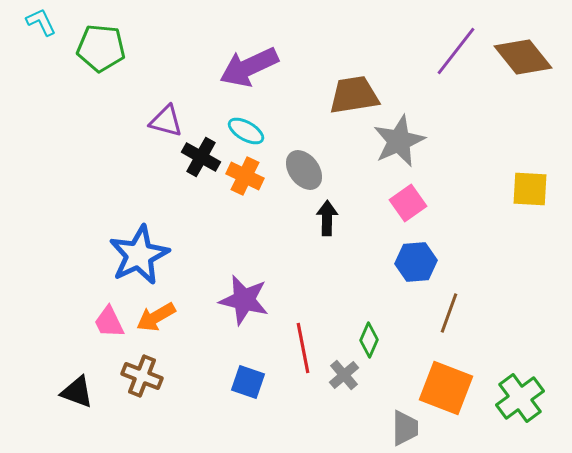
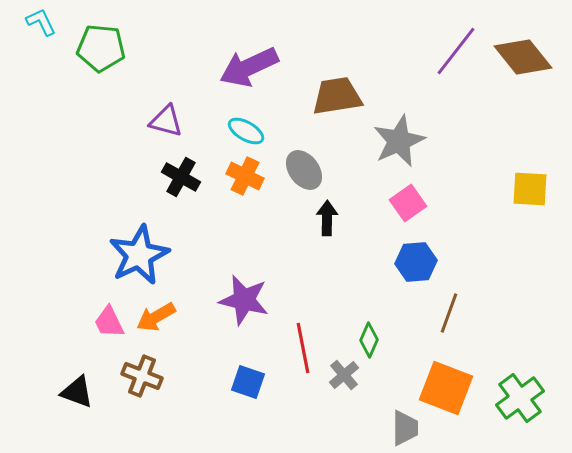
brown trapezoid: moved 17 px left, 1 px down
black cross: moved 20 px left, 20 px down
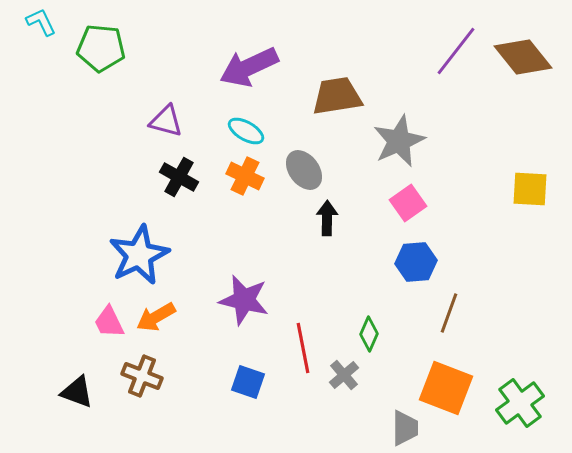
black cross: moved 2 px left
green diamond: moved 6 px up
green cross: moved 5 px down
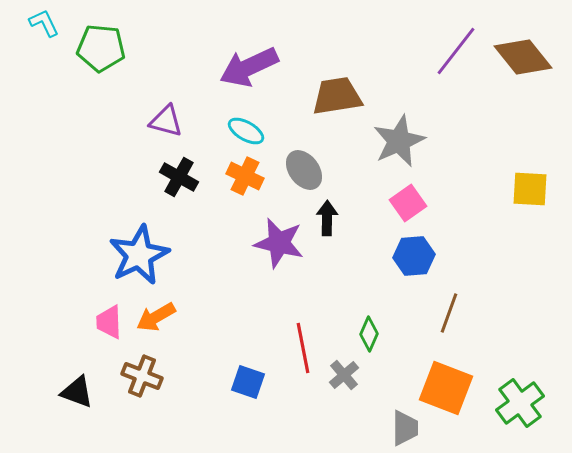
cyan L-shape: moved 3 px right, 1 px down
blue hexagon: moved 2 px left, 6 px up
purple star: moved 35 px right, 57 px up
pink trapezoid: rotated 24 degrees clockwise
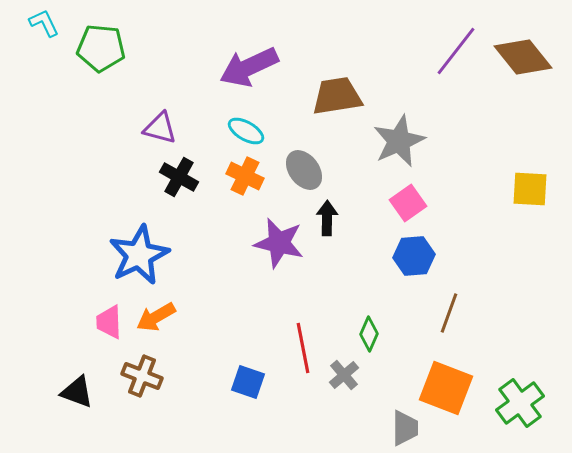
purple triangle: moved 6 px left, 7 px down
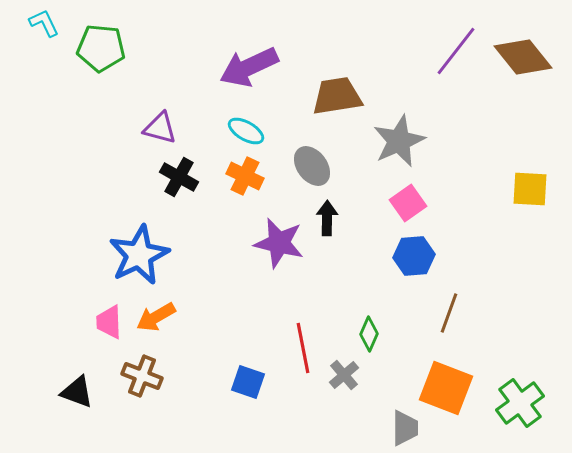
gray ellipse: moved 8 px right, 4 px up
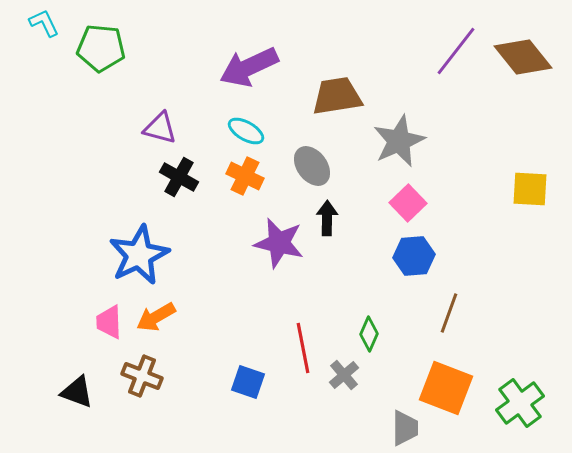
pink square: rotated 9 degrees counterclockwise
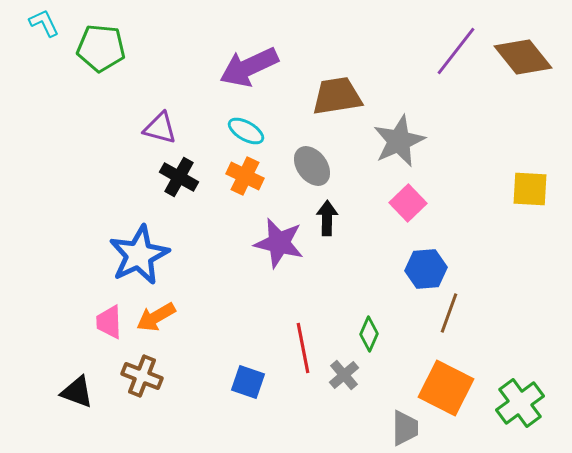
blue hexagon: moved 12 px right, 13 px down
orange square: rotated 6 degrees clockwise
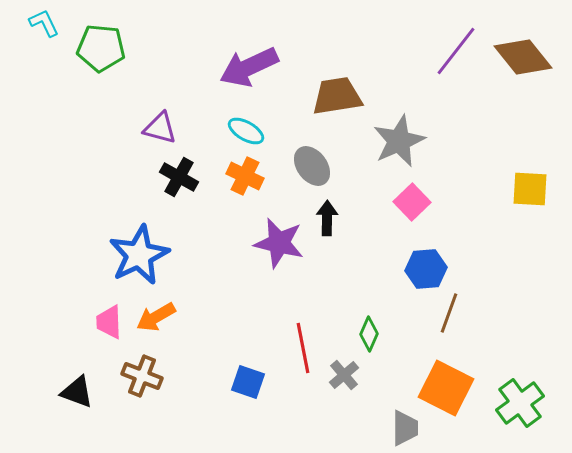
pink square: moved 4 px right, 1 px up
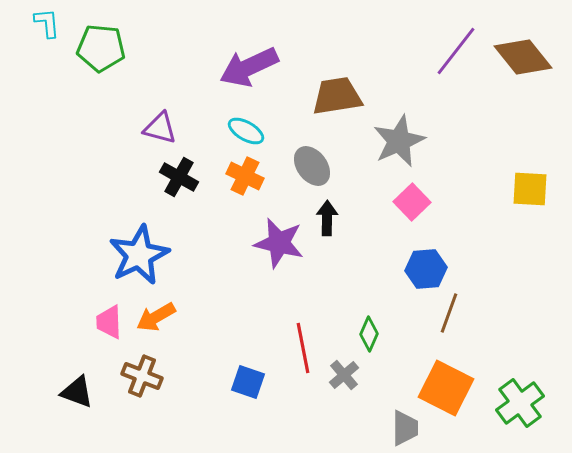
cyan L-shape: moved 3 px right; rotated 20 degrees clockwise
